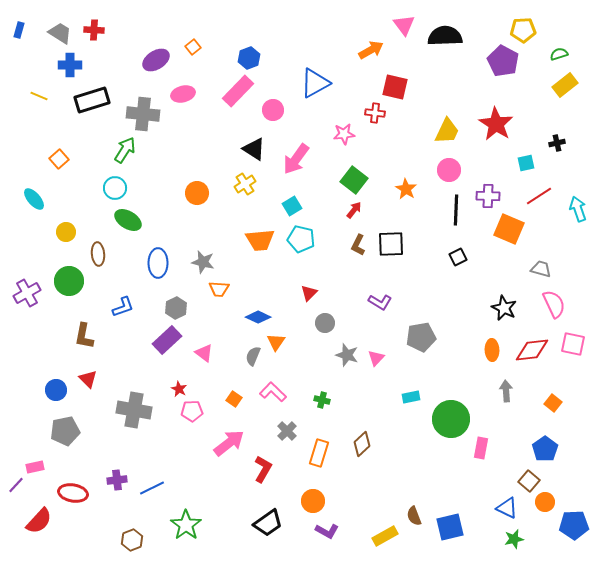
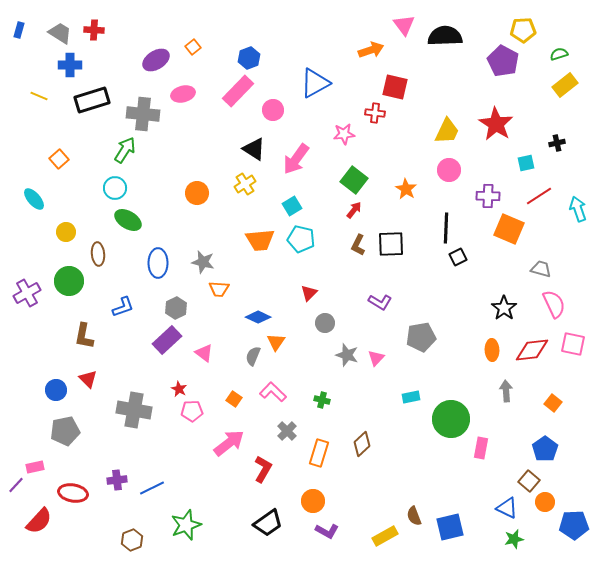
orange arrow at (371, 50): rotated 10 degrees clockwise
black line at (456, 210): moved 10 px left, 18 px down
black star at (504, 308): rotated 10 degrees clockwise
green star at (186, 525): rotated 16 degrees clockwise
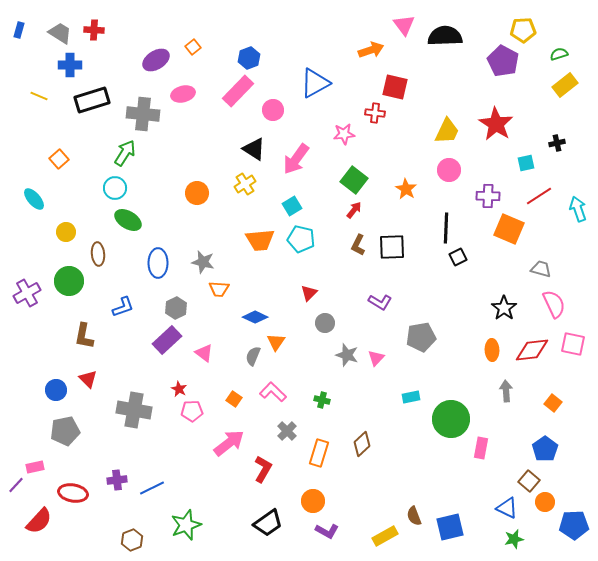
green arrow at (125, 150): moved 3 px down
black square at (391, 244): moved 1 px right, 3 px down
blue diamond at (258, 317): moved 3 px left
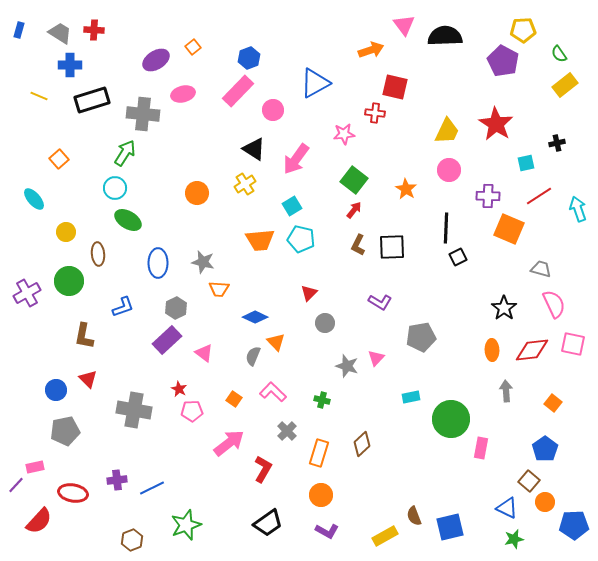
green semicircle at (559, 54): rotated 108 degrees counterclockwise
orange triangle at (276, 342): rotated 18 degrees counterclockwise
gray star at (347, 355): moved 11 px down
orange circle at (313, 501): moved 8 px right, 6 px up
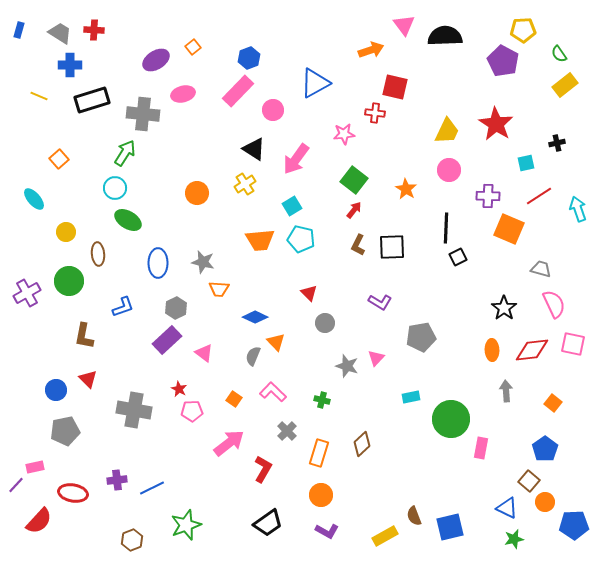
red triangle at (309, 293): rotated 30 degrees counterclockwise
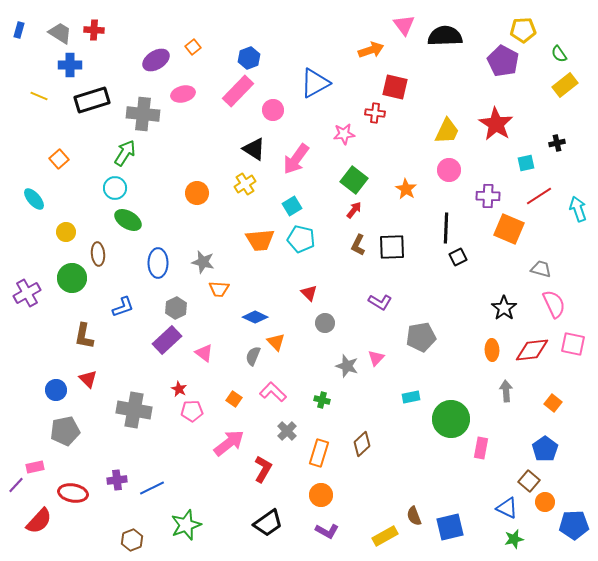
green circle at (69, 281): moved 3 px right, 3 px up
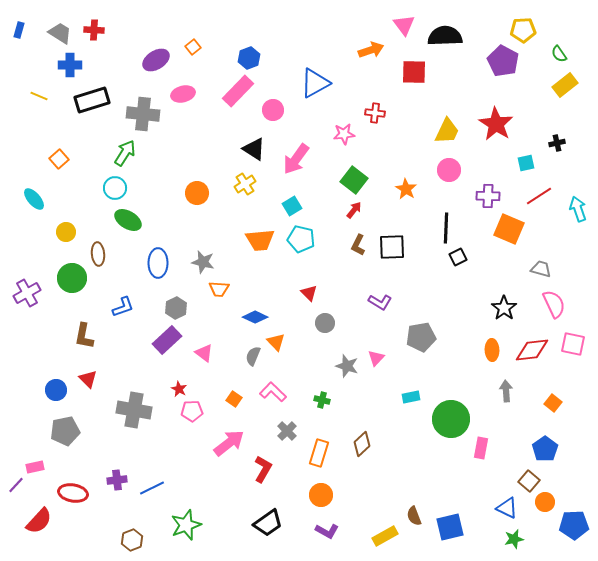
red square at (395, 87): moved 19 px right, 15 px up; rotated 12 degrees counterclockwise
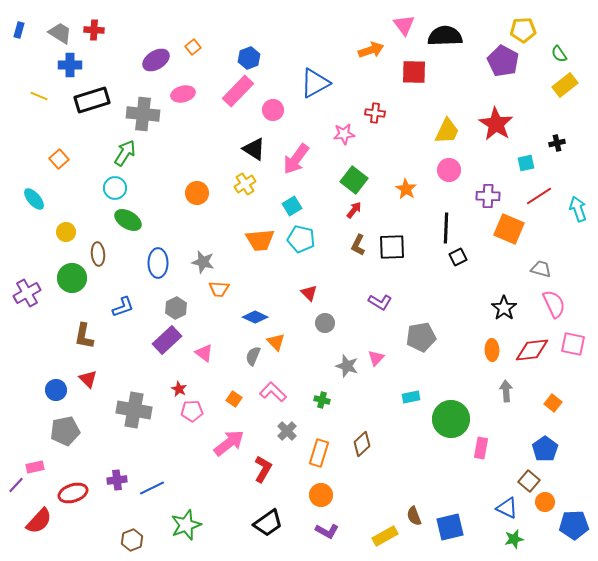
red ellipse at (73, 493): rotated 28 degrees counterclockwise
